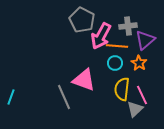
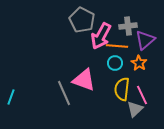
gray line: moved 4 px up
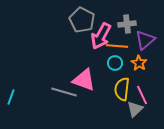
gray cross: moved 1 px left, 2 px up
gray line: moved 1 px up; rotated 50 degrees counterclockwise
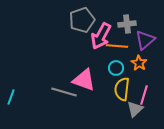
gray pentagon: rotated 25 degrees clockwise
cyan circle: moved 1 px right, 5 px down
pink line: moved 2 px right; rotated 42 degrees clockwise
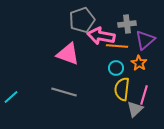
pink arrow: rotated 72 degrees clockwise
pink triangle: moved 16 px left, 26 px up
cyan line: rotated 28 degrees clockwise
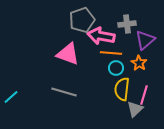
orange line: moved 6 px left, 7 px down
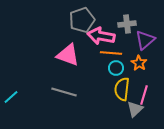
pink triangle: moved 1 px down
